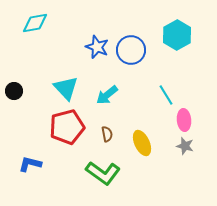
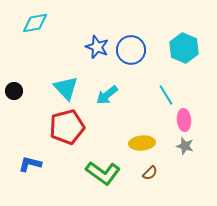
cyan hexagon: moved 7 px right, 13 px down; rotated 8 degrees counterclockwise
brown semicircle: moved 43 px right, 39 px down; rotated 56 degrees clockwise
yellow ellipse: rotated 70 degrees counterclockwise
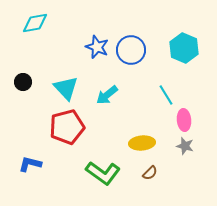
black circle: moved 9 px right, 9 px up
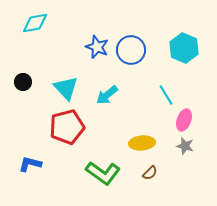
pink ellipse: rotated 25 degrees clockwise
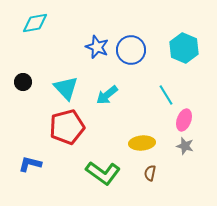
brown semicircle: rotated 147 degrees clockwise
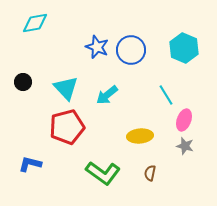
yellow ellipse: moved 2 px left, 7 px up
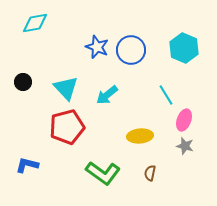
blue L-shape: moved 3 px left, 1 px down
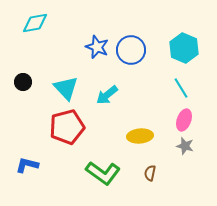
cyan line: moved 15 px right, 7 px up
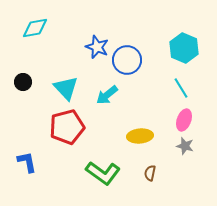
cyan diamond: moved 5 px down
blue circle: moved 4 px left, 10 px down
blue L-shape: moved 3 px up; rotated 65 degrees clockwise
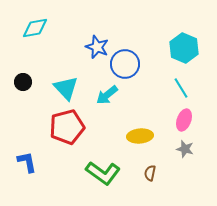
blue circle: moved 2 px left, 4 px down
gray star: moved 3 px down
